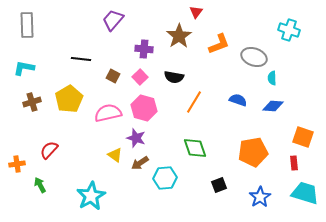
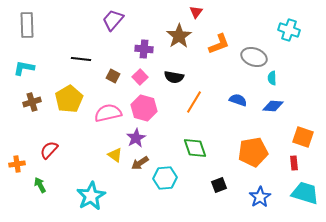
purple star: rotated 24 degrees clockwise
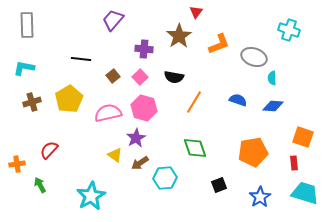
brown square: rotated 24 degrees clockwise
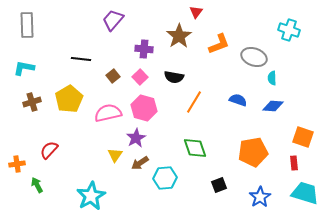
yellow triangle: rotated 28 degrees clockwise
green arrow: moved 3 px left
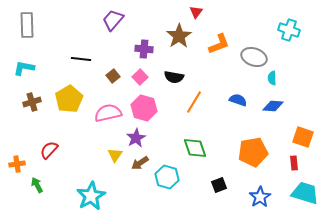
cyan hexagon: moved 2 px right, 1 px up; rotated 20 degrees clockwise
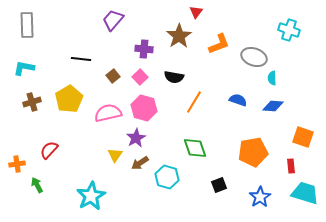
red rectangle: moved 3 px left, 3 px down
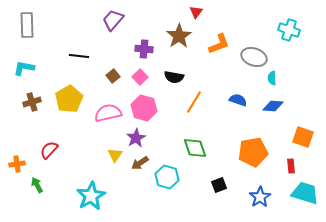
black line: moved 2 px left, 3 px up
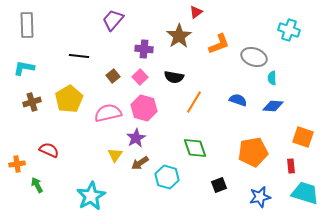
red triangle: rotated 16 degrees clockwise
red semicircle: rotated 72 degrees clockwise
blue star: rotated 20 degrees clockwise
